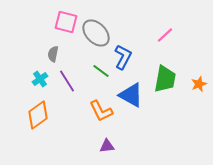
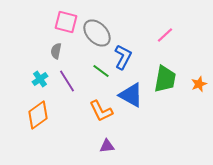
gray ellipse: moved 1 px right
gray semicircle: moved 3 px right, 3 px up
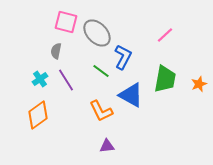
purple line: moved 1 px left, 1 px up
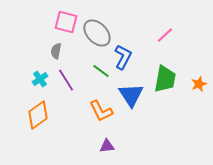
blue triangle: rotated 28 degrees clockwise
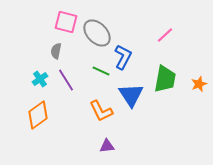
green line: rotated 12 degrees counterclockwise
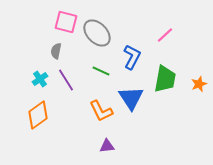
blue L-shape: moved 9 px right
blue triangle: moved 3 px down
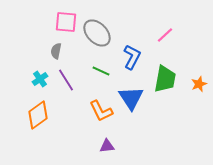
pink square: rotated 10 degrees counterclockwise
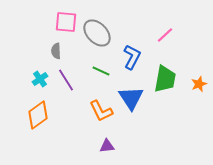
gray semicircle: rotated 14 degrees counterclockwise
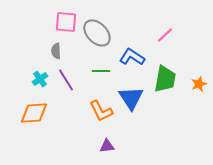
blue L-shape: rotated 85 degrees counterclockwise
green line: rotated 24 degrees counterclockwise
orange diamond: moved 4 px left, 2 px up; rotated 32 degrees clockwise
